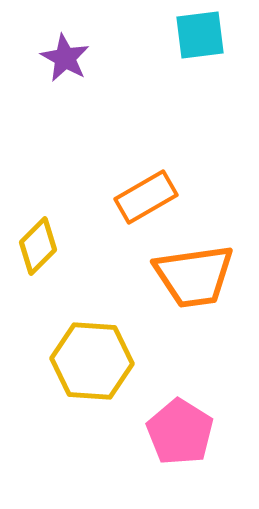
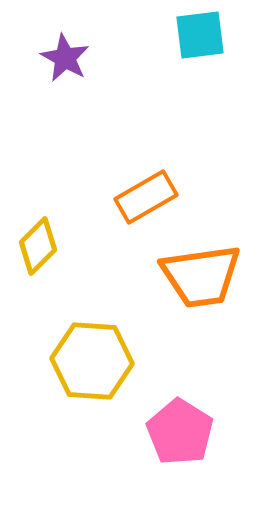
orange trapezoid: moved 7 px right
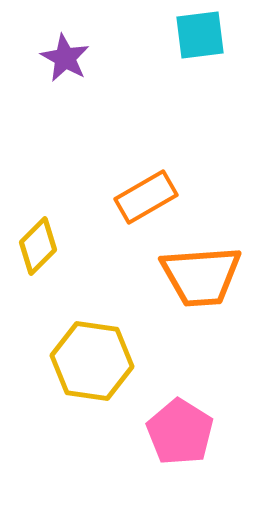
orange trapezoid: rotated 4 degrees clockwise
yellow hexagon: rotated 4 degrees clockwise
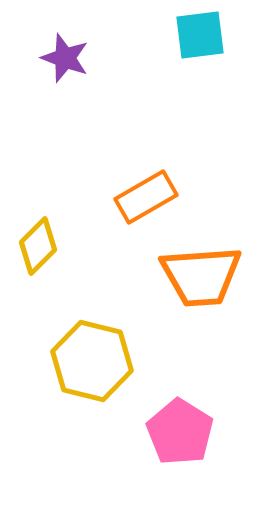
purple star: rotated 9 degrees counterclockwise
yellow hexagon: rotated 6 degrees clockwise
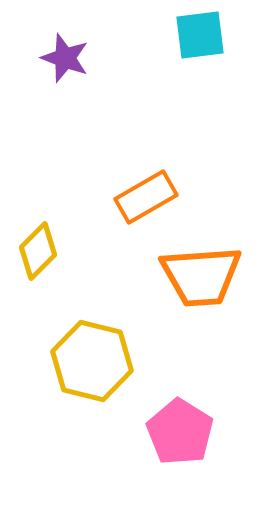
yellow diamond: moved 5 px down
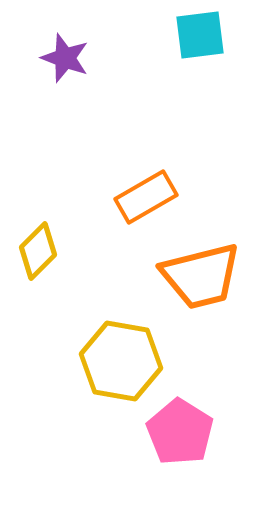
orange trapezoid: rotated 10 degrees counterclockwise
yellow hexagon: moved 29 px right; rotated 4 degrees counterclockwise
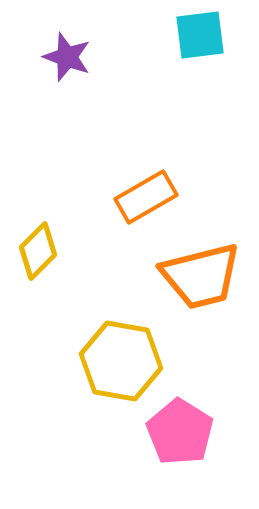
purple star: moved 2 px right, 1 px up
